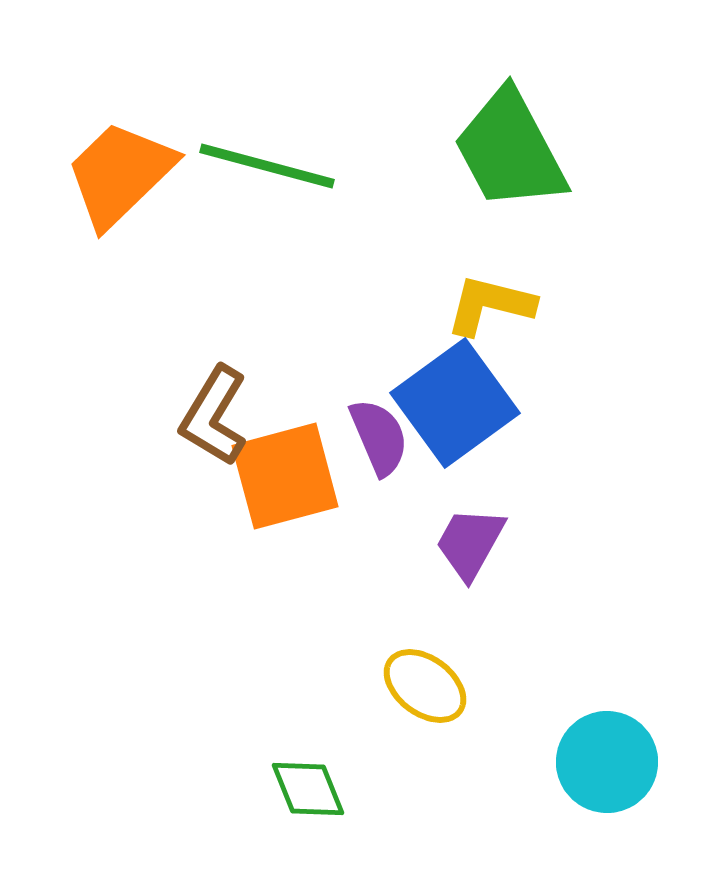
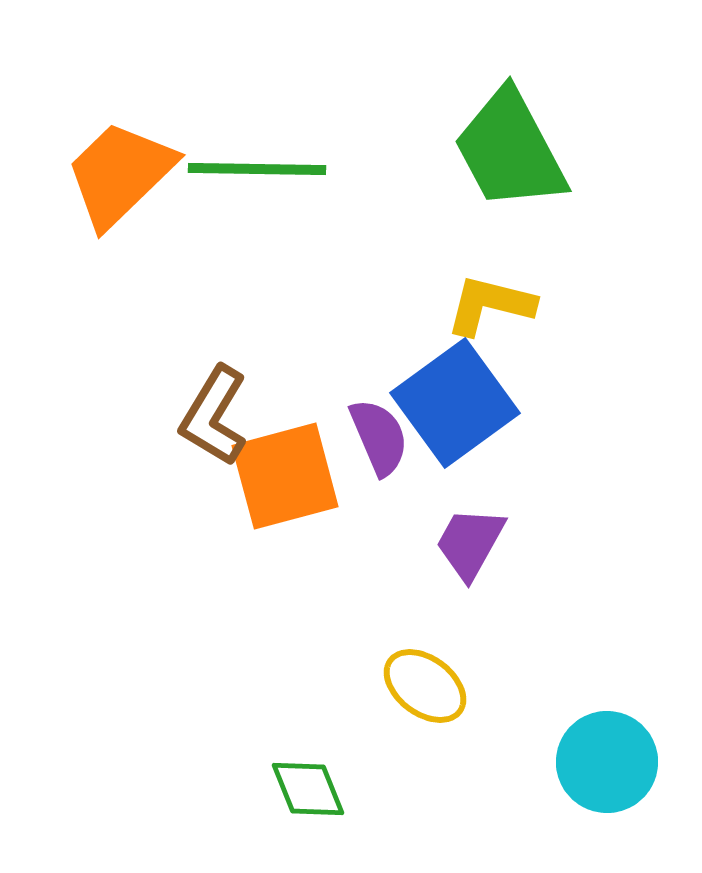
green line: moved 10 px left, 3 px down; rotated 14 degrees counterclockwise
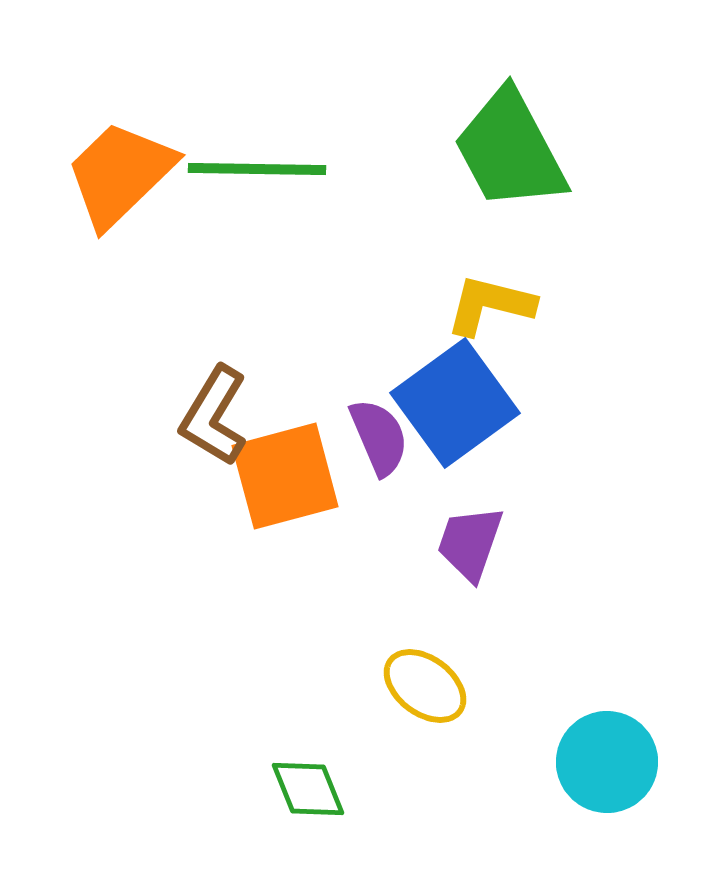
purple trapezoid: rotated 10 degrees counterclockwise
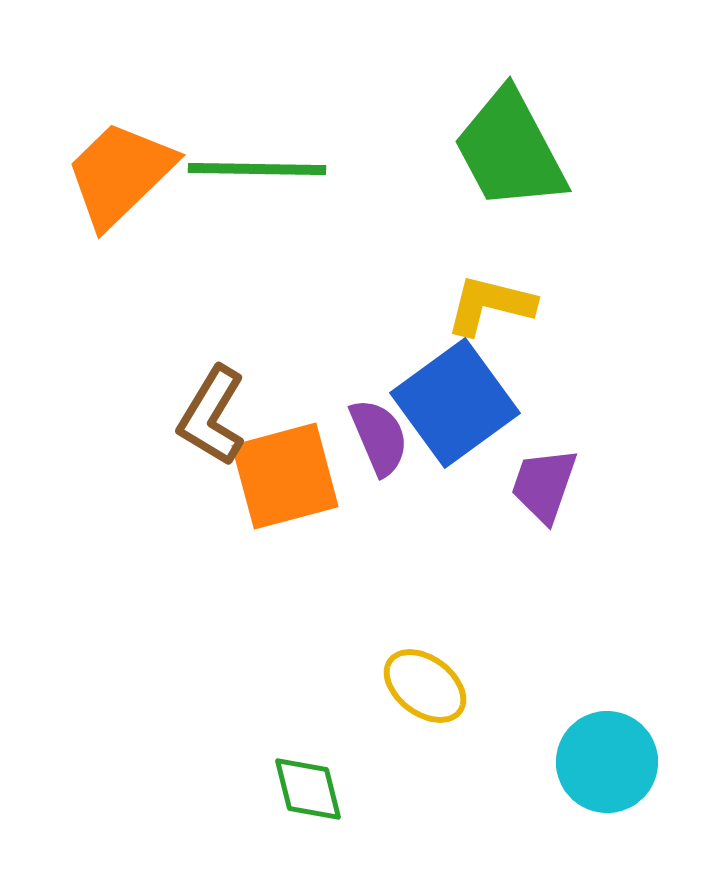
brown L-shape: moved 2 px left
purple trapezoid: moved 74 px right, 58 px up
green diamond: rotated 8 degrees clockwise
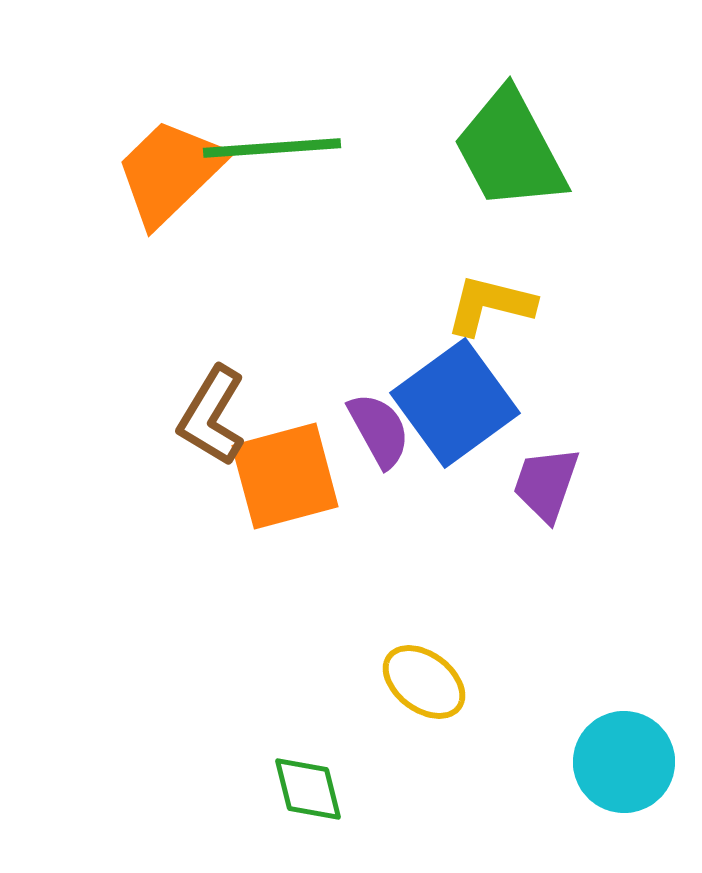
green line: moved 15 px right, 21 px up; rotated 5 degrees counterclockwise
orange trapezoid: moved 50 px right, 2 px up
purple semicircle: moved 7 px up; rotated 6 degrees counterclockwise
purple trapezoid: moved 2 px right, 1 px up
yellow ellipse: moved 1 px left, 4 px up
cyan circle: moved 17 px right
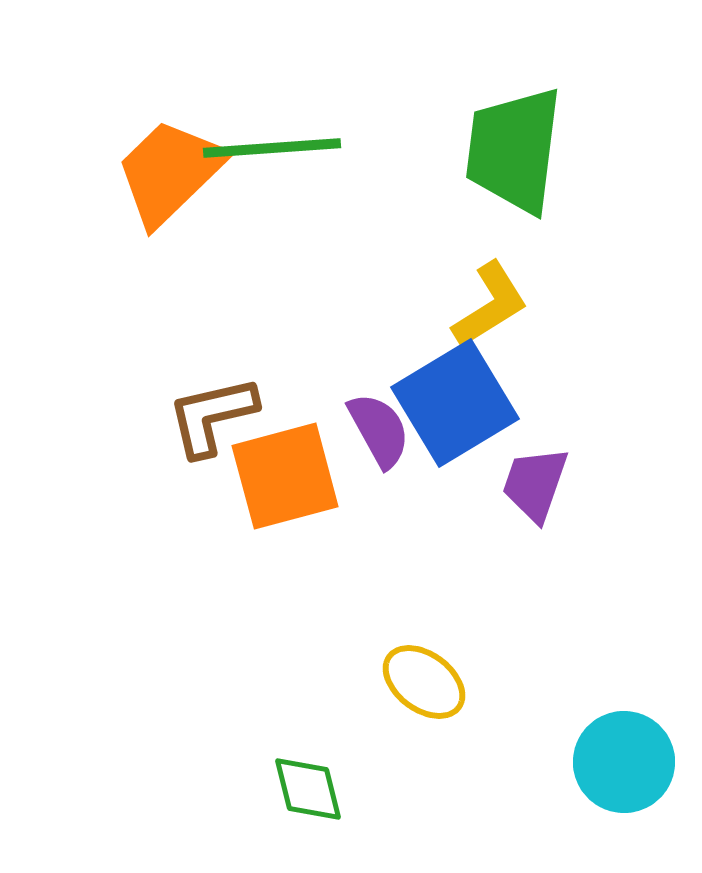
green trapezoid: moved 4 px right; rotated 35 degrees clockwise
yellow L-shape: rotated 134 degrees clockwise
blue square: rotated 5 degrees clockwise
brown L-shape: rotated 46 degrees clockwise
purple trapezoid: moved 11 px left
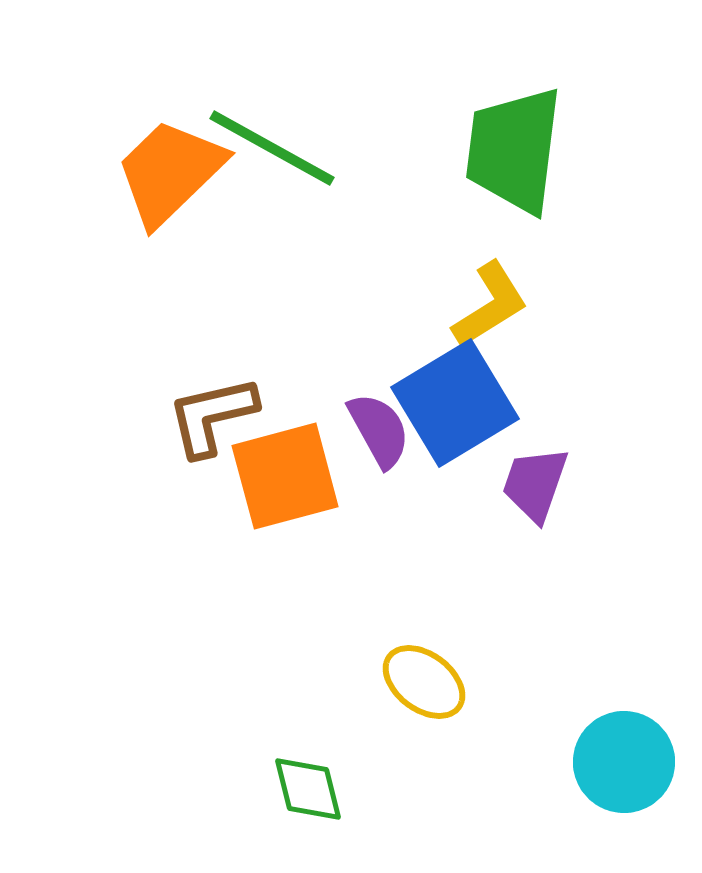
green line: rotated 33 degrees clockwise
